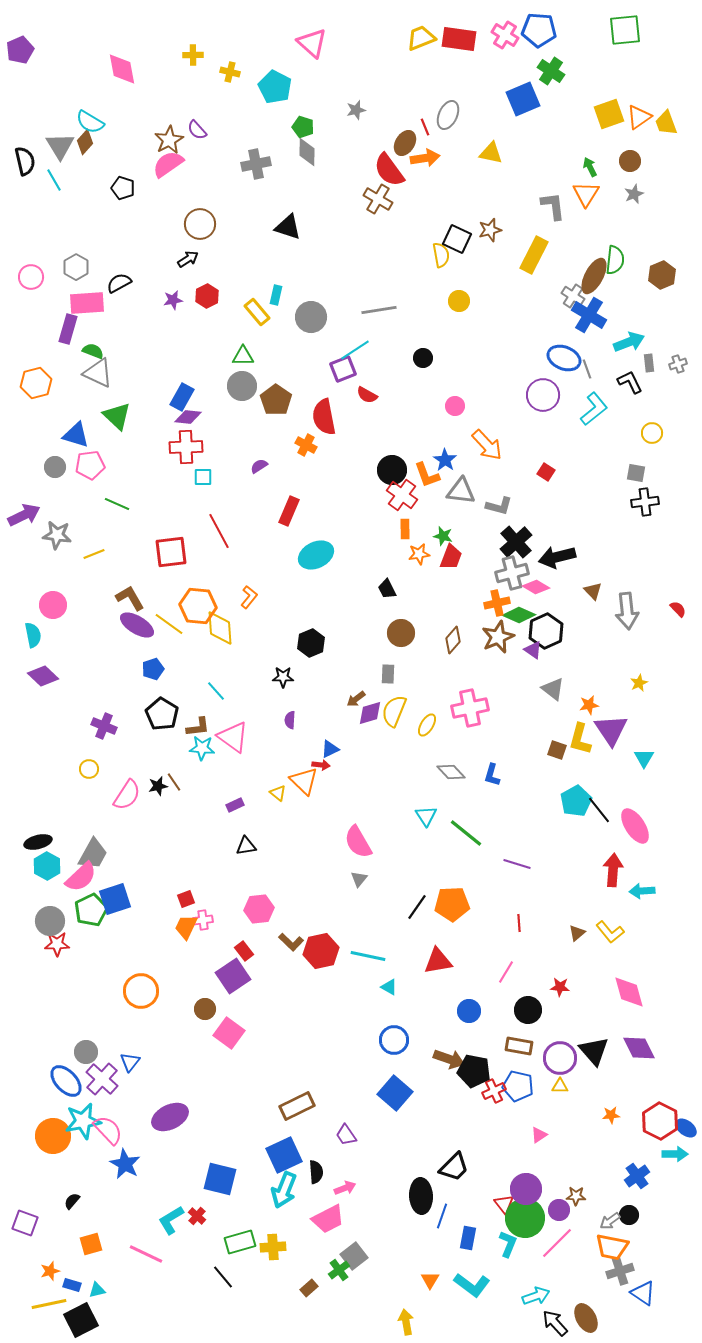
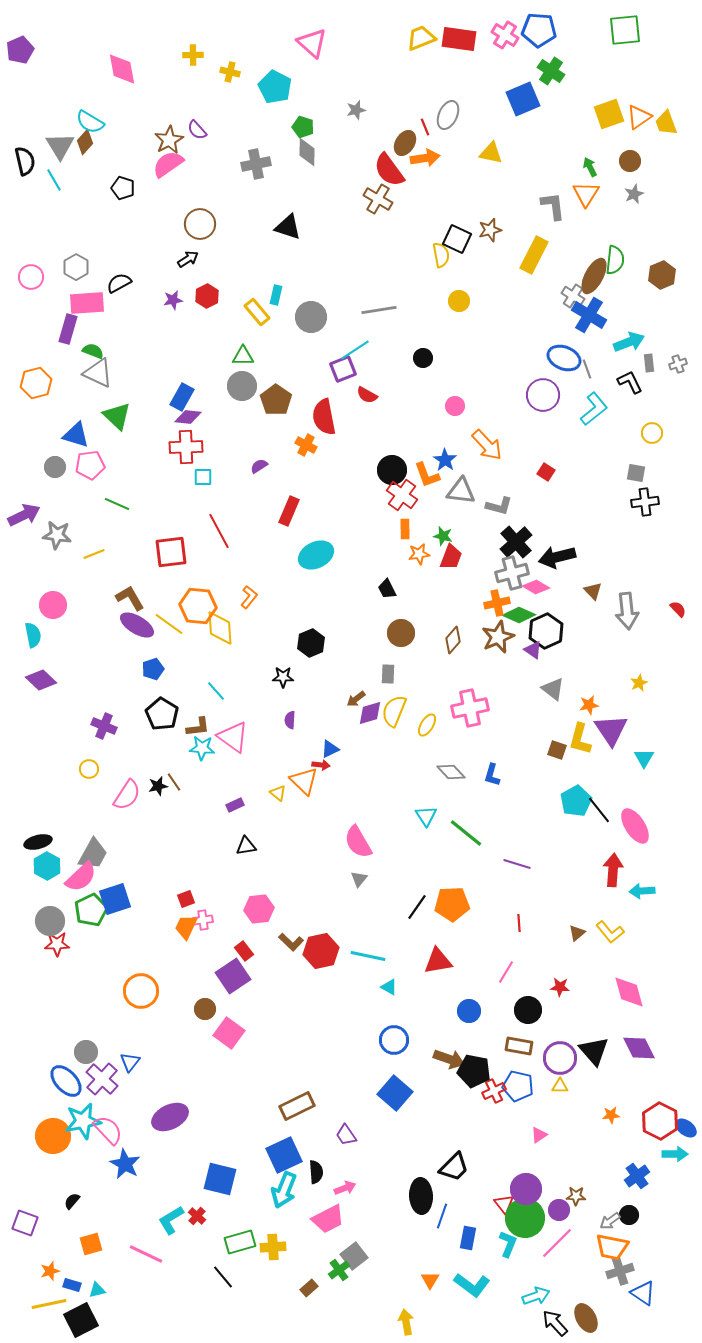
purple diamond at (43, 676): moved 2 px left, 4 px down
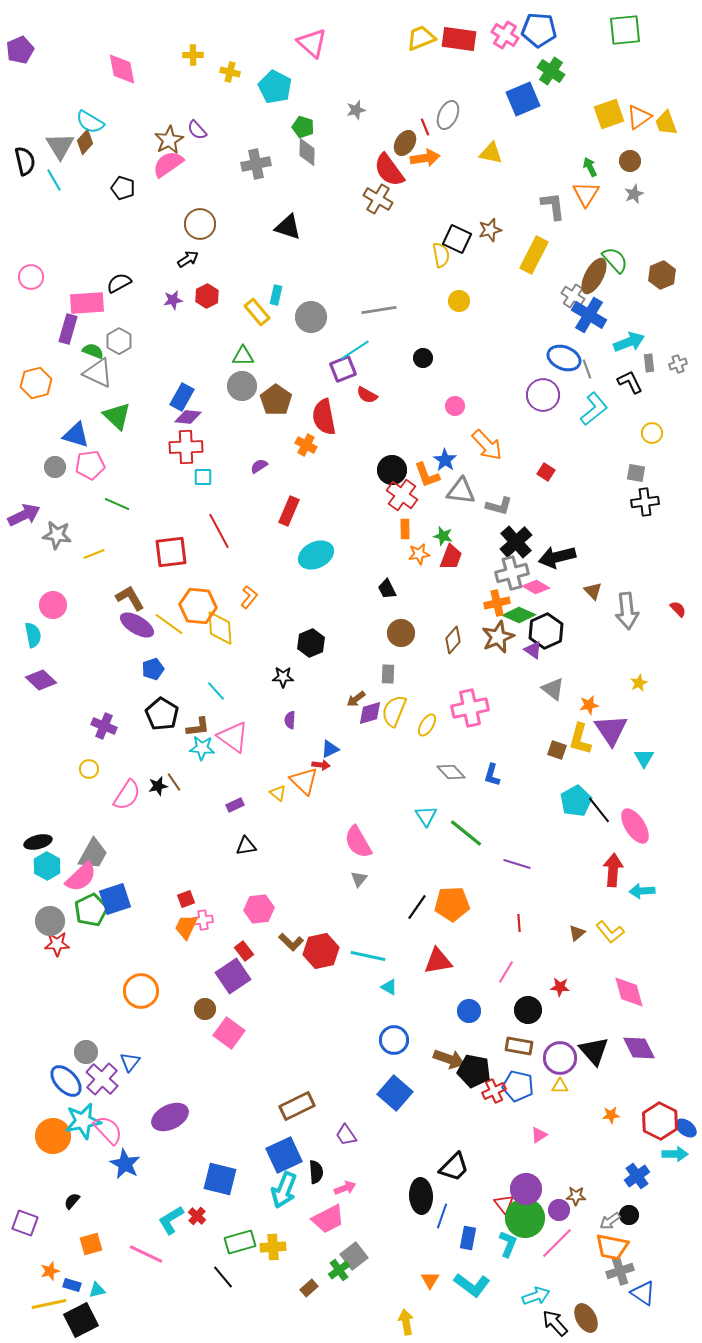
green semicircle at (615, 260): rotated 48 degrees counterclockwise
gray hexagon at (76, 267): moved 43 px right, 74 px down
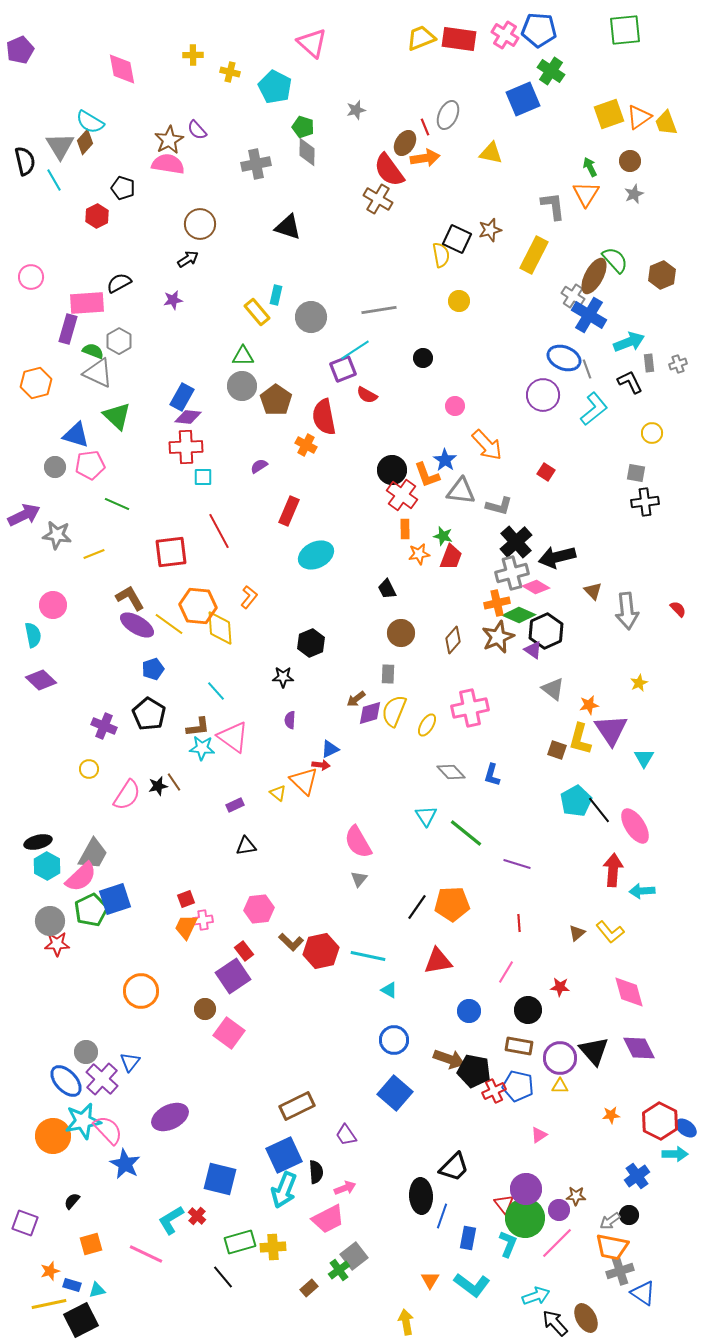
pink semicircle at (168, 164): rotated 44 degrees clockwise
red hexagon at (207, 296): moved 110 px left, 80 px up
black pentagon at (162, 714): moved 13 px left
cyan triangle at (389, 987): moved 3 px down
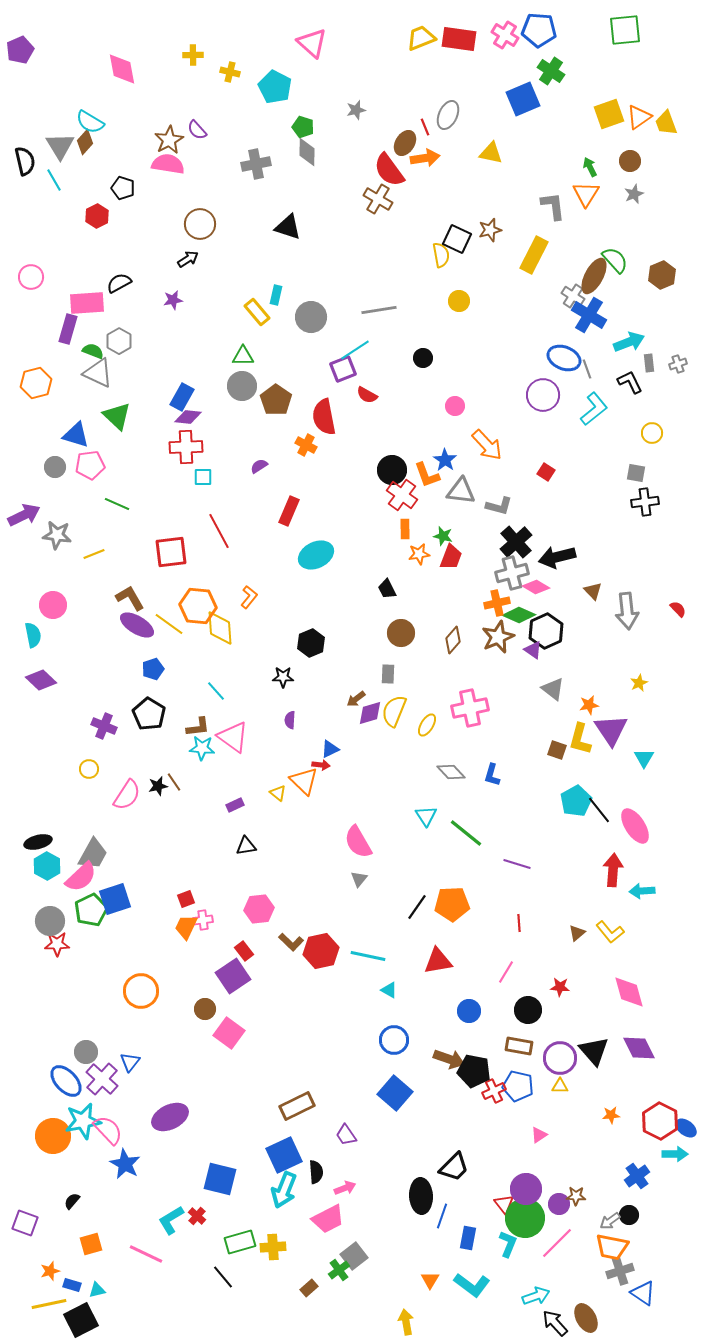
purple circle at (559, 1210): moved 6 px up
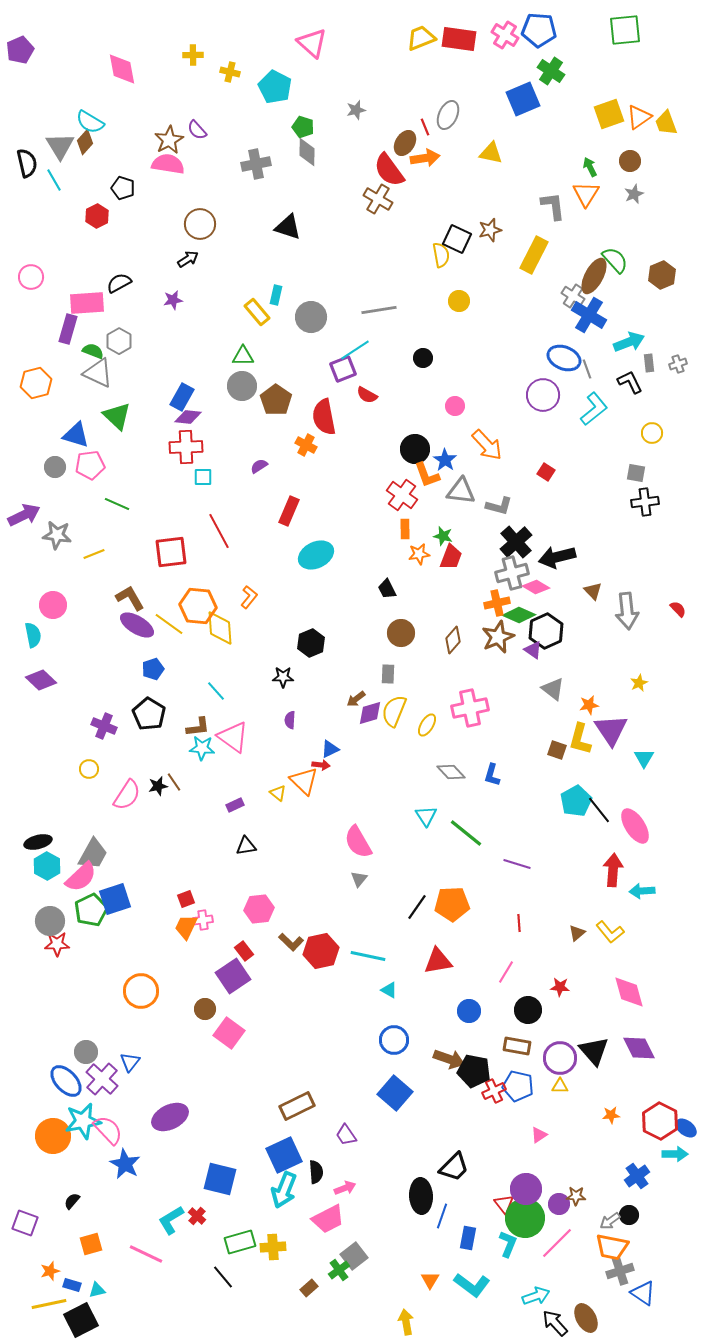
black semicircle at (25, 161): moved 2 px right, 2 px down
black circle at (392, 470): moved 23 px right, 21 px up
brown rectangle at (519, 1046): moved 2 px left
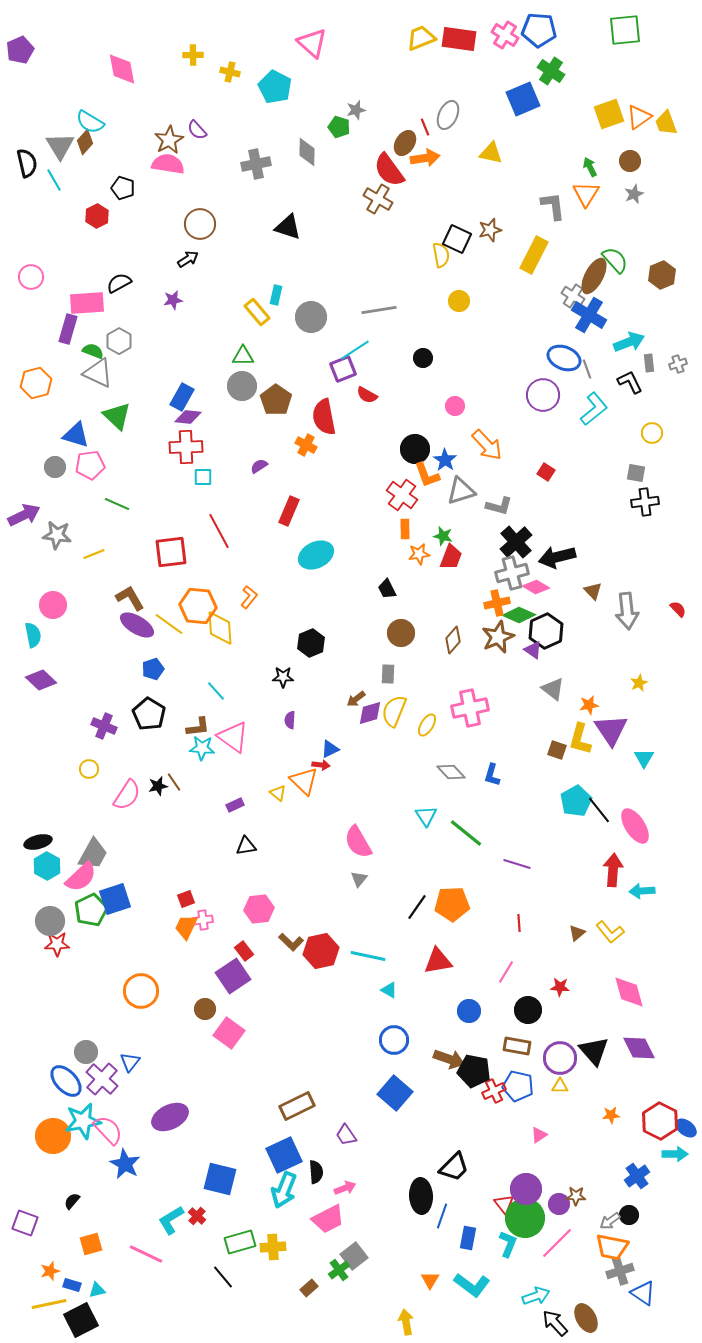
green pentagon at (303, 127): moved 36 px right
gray triangle at (461, 491): rotated 24 degrees counterclockwise
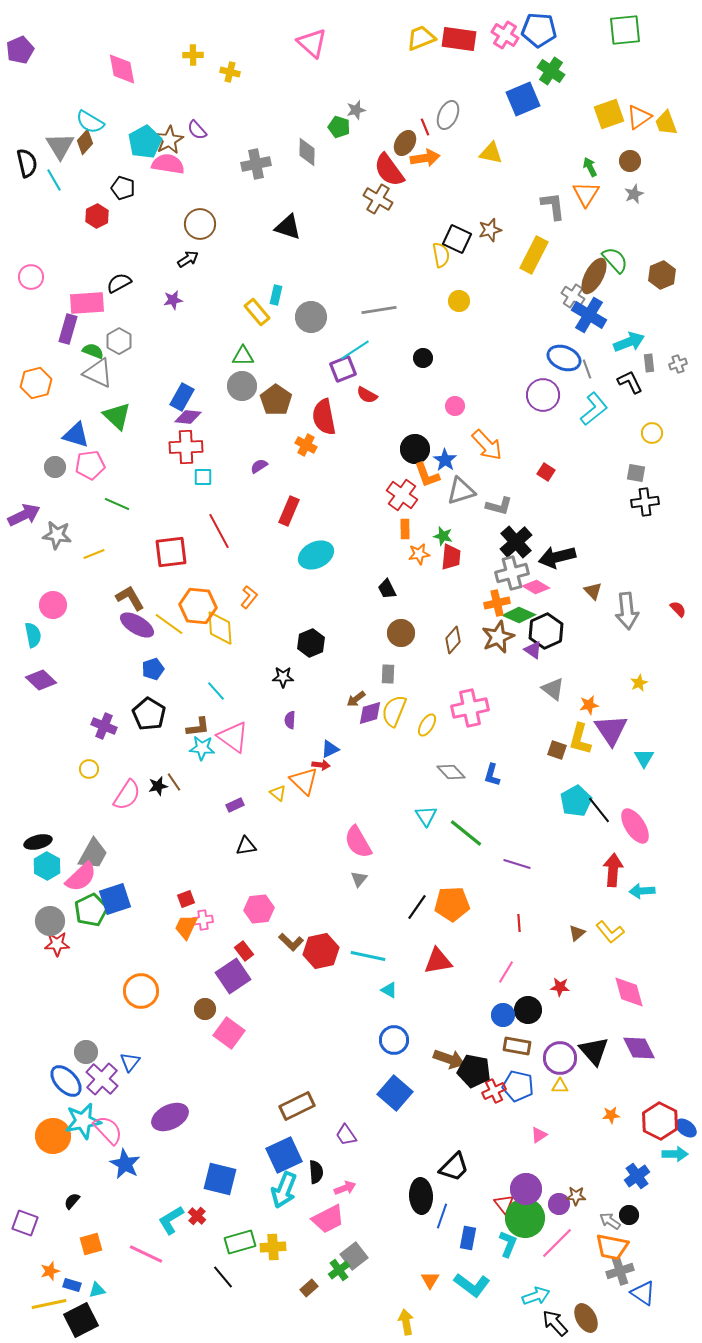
cyan pentagon at (275, 87): moved 130 px left, 55 px down; rotated 16 degrees clockwise
red trapezoid at (451, 557): rotated 16 degrees counterclockwise
blue circle at (469, 1011): moved 34 px right, 4 px down
gray arrow at (610, 1221): rotated 70 degrees clockwise
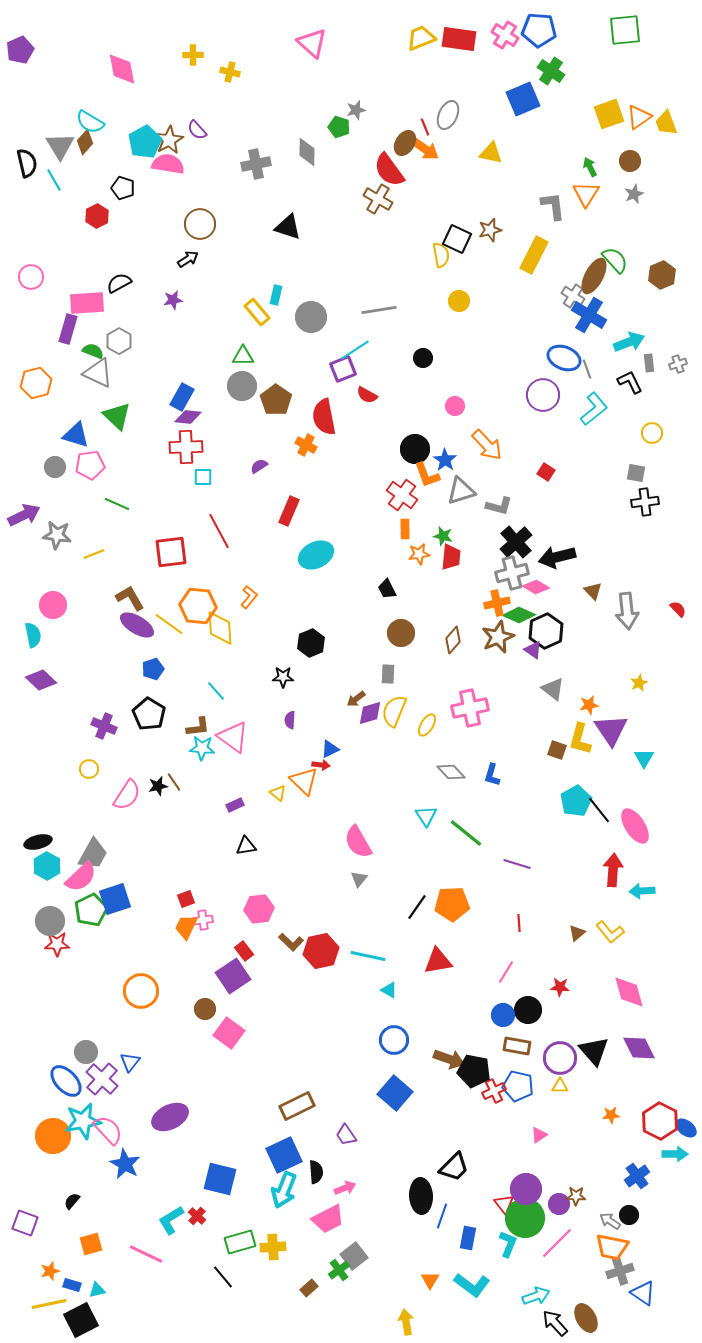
orange arrow at (425, 158): moved 9 px up; rotated 44 degrees clockwise
